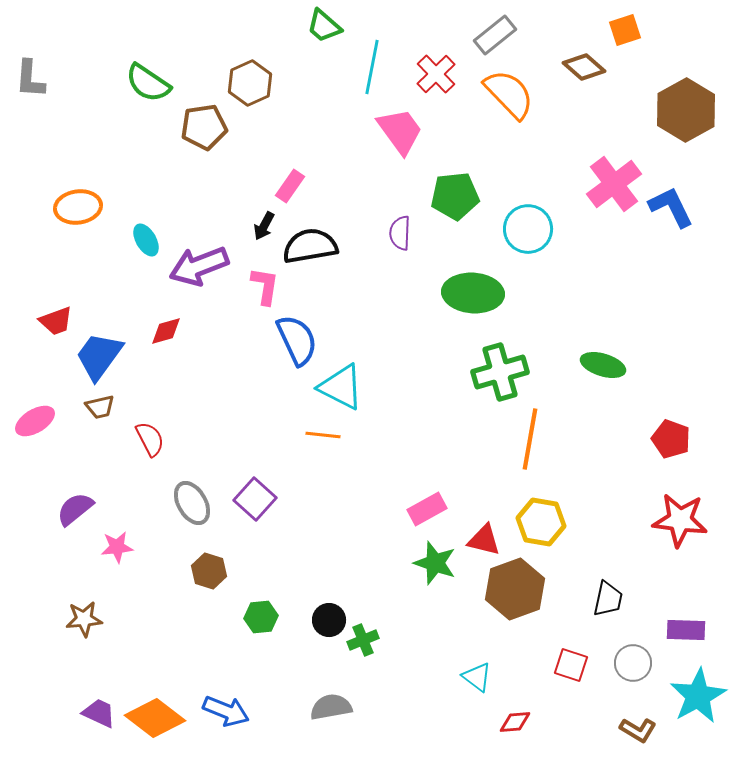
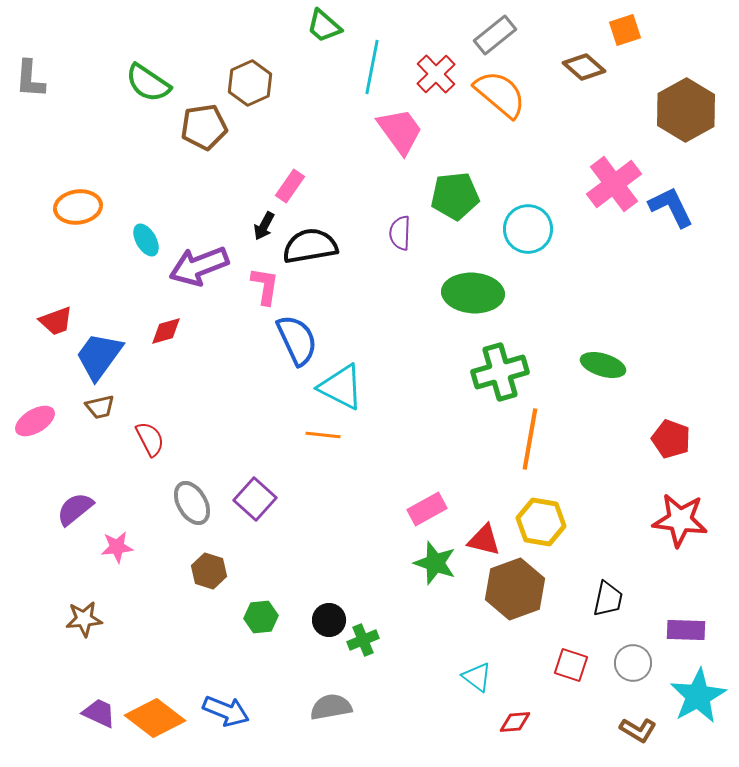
orange semicircle at (509, 94): moved 9 px left; rotated 6 degrees counterclockwise
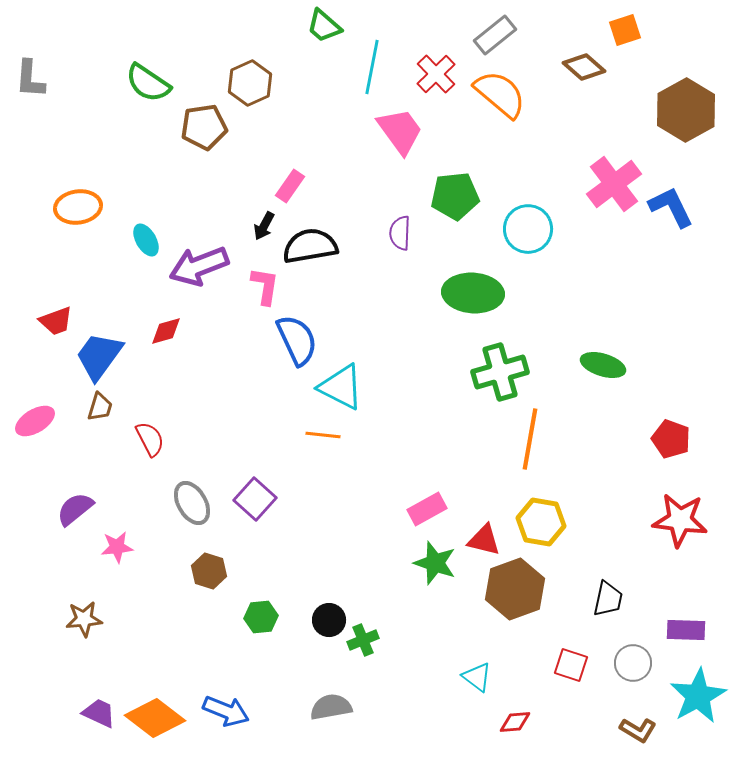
brown trapezoid at (100, 407): rotated 60 degrees counterclockwise
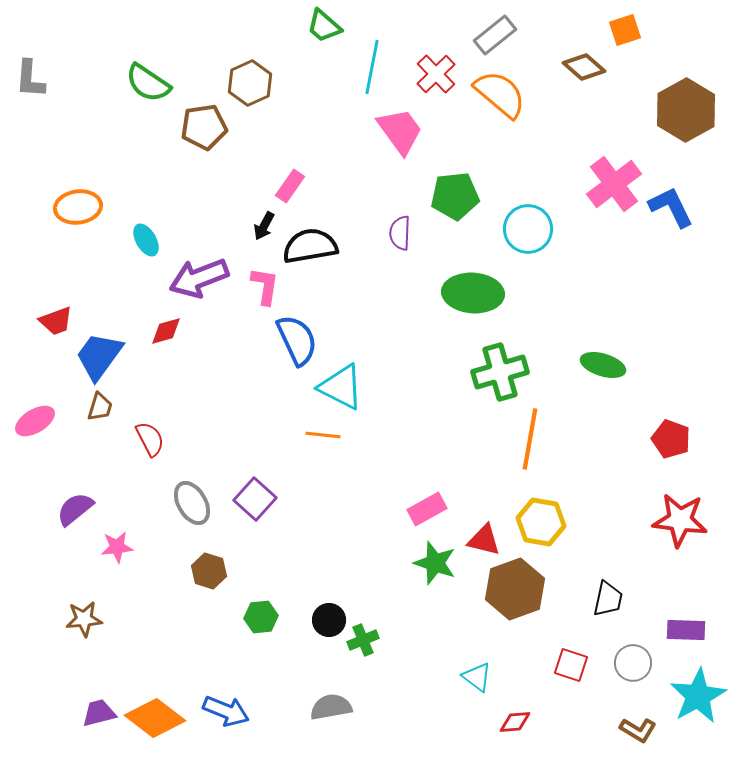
purple arrow at (199, 266): moved 12 px down
purple trapezoid at (99, 713): rotated 39 degrees counterclockwise
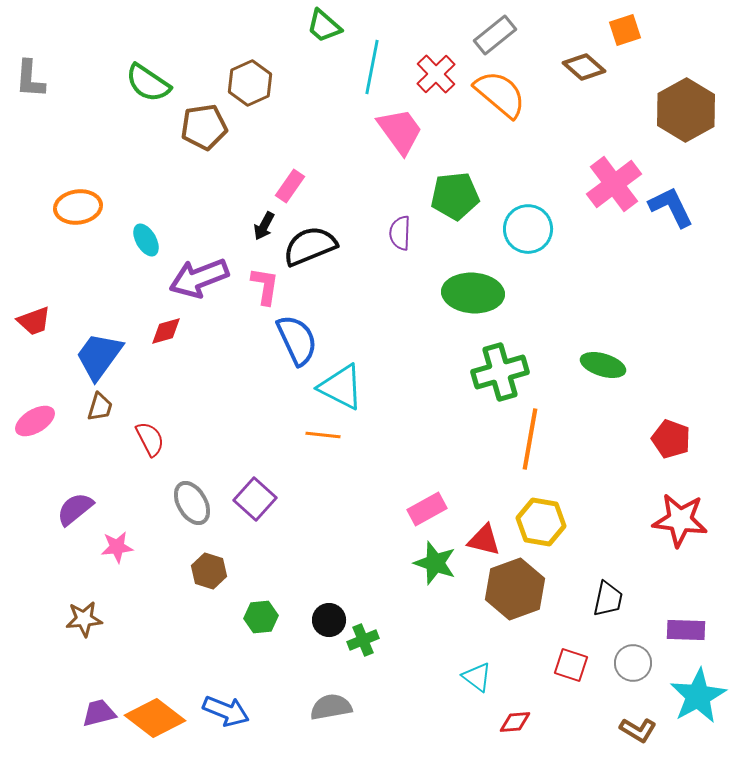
black semicircle at (310, 246): rotated 12 degrees counterclockwise
red trapezoid at (56, 321): moved 22 px left
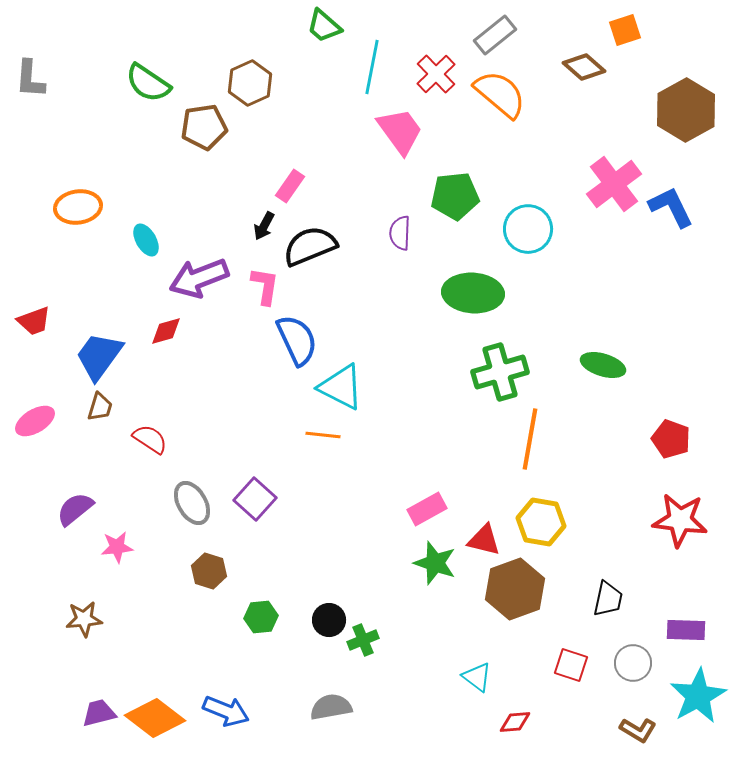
red semicircle at (150, 439): rotated 30 degrees counterclockwise
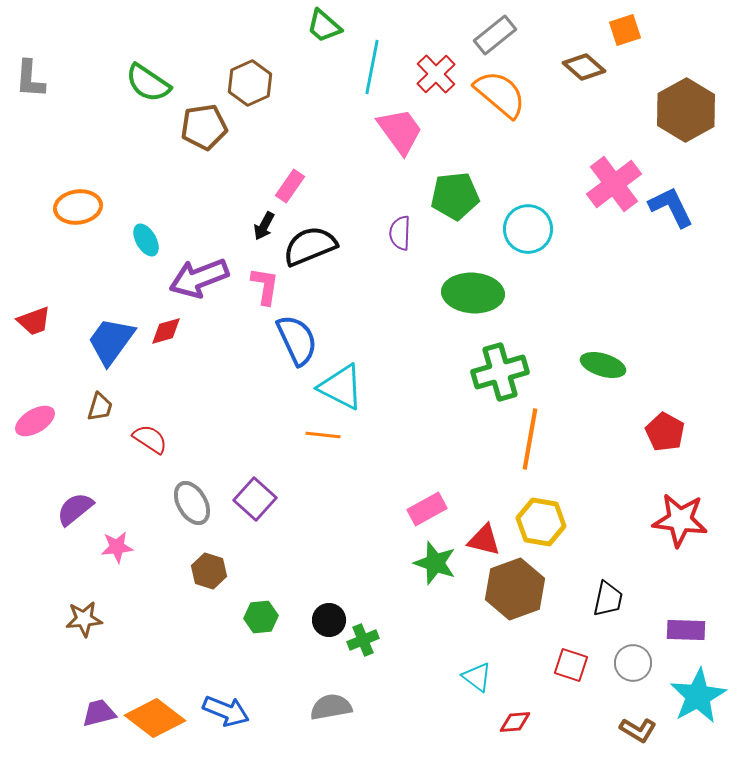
blue trapezoid at (99, 356): moved 12 px right, 15 px up
red pentagon at (671, 439): moved 6 px left, 7 px up; rotated 9 degrees clockwise
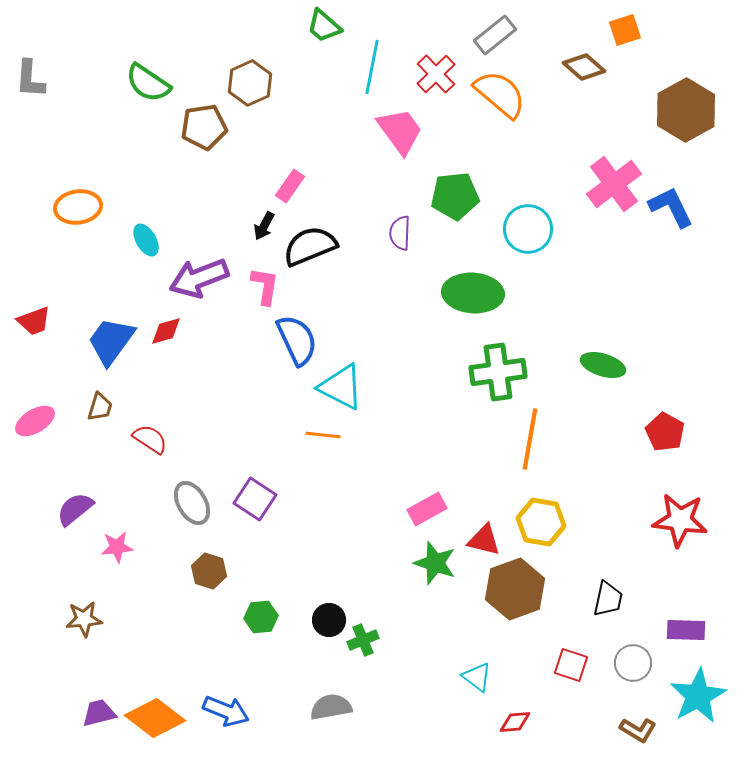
green cross at (500, 372): moved 2 px left; rotated 8 degrees clockwise
purple square at (255, 499): rotated 9 degrees counterclockwise
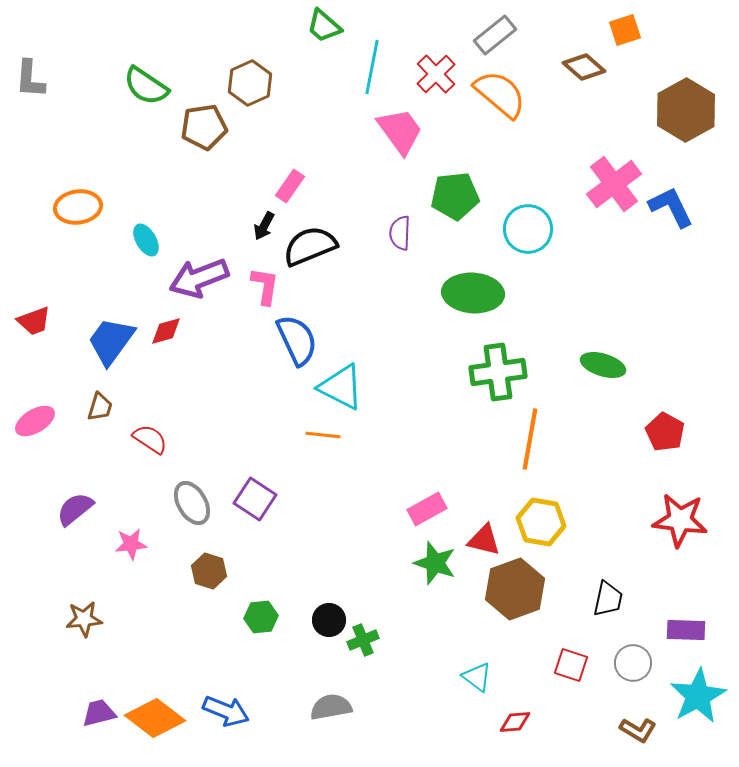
green semicircle at (148, 83): moved 2 px left, 3 px down
pink star at (117, 547): moved 14 px right, 3 px up
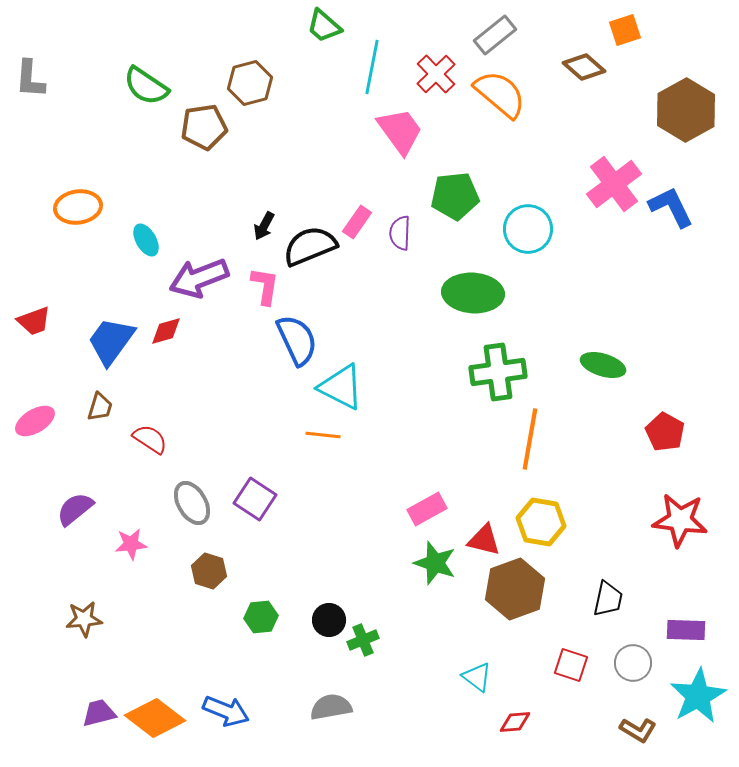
brown hexagon at (250, 83): rotated 9 degrees clockwise
pink rectangle at (290, 186): moved 67 px right, 36 px down
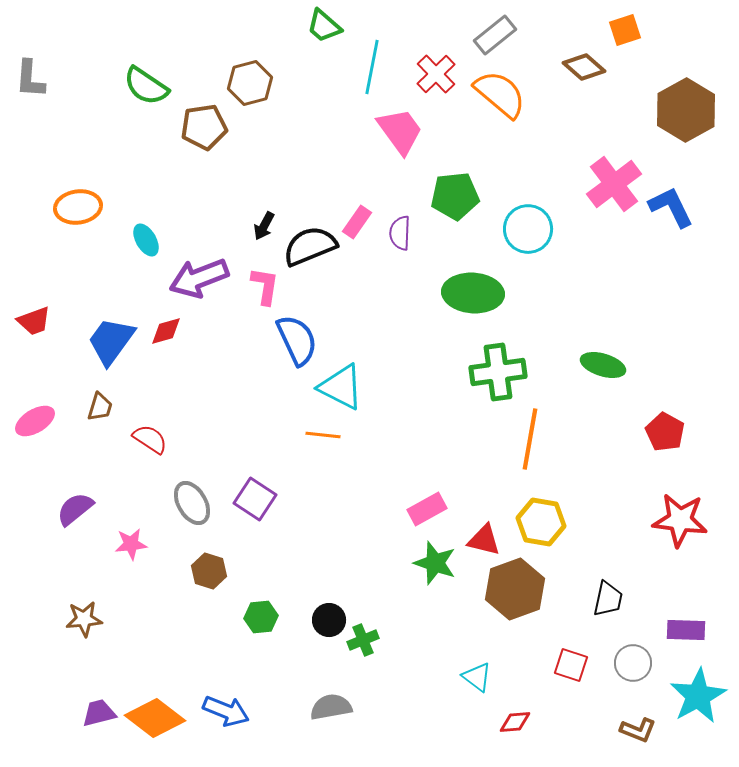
brown L-shape at (638, 730): rotated 9 degrees counterclockwise
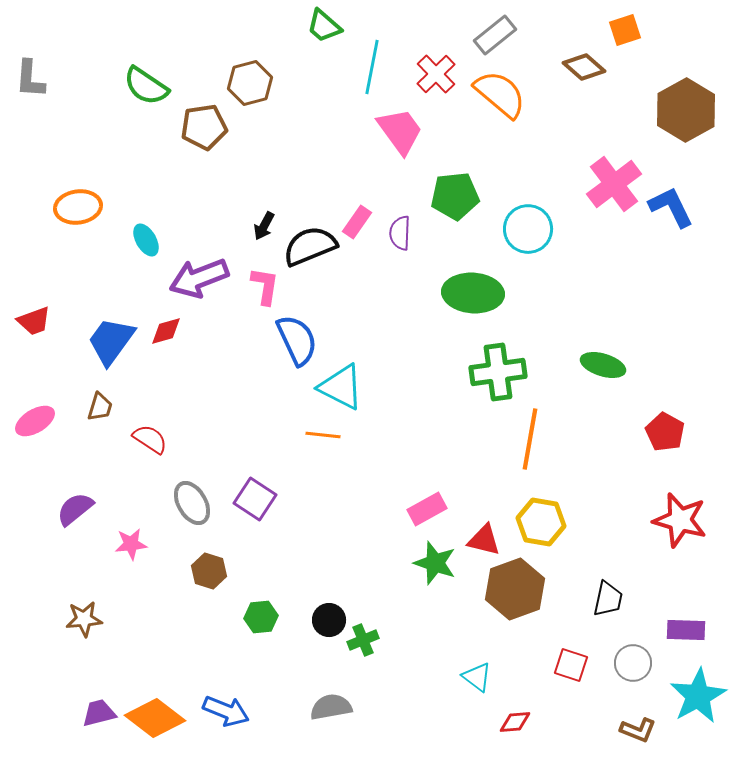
red star at (680, 520): rotated 8 degrees clockwise
